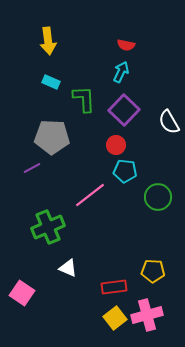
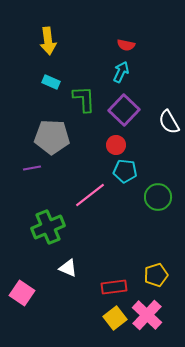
purple line: rotated 18 degrees clockwise
yellow pentagon: moved 3 px right, 4 px down; rotated 20 degrees counterclockwise
pink cross: rotated 32 degrees counterclockwise
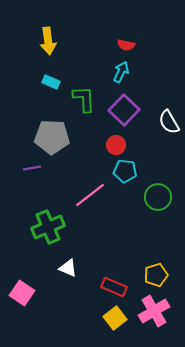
red rectangle: rotated 30 degrees clockwise
pink cross: moved 7 px right, 4 px up; rotated 16 degrees clockwise
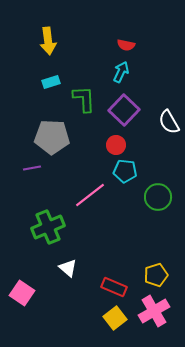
cyan rectangle: rotated 42 degrees counterclockwise
white triangle: rotated 18 degrees clockwise
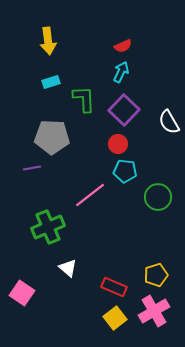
red semicircle: moved 3 px left, 1 px down; rotated 36 degrees counterclockwise
red circle: moved 2 px right, 1 px up
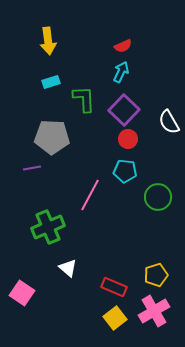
red circle: moved 10 px right, 5 px up
pink line: rotated 24 degrees counterclockwise
